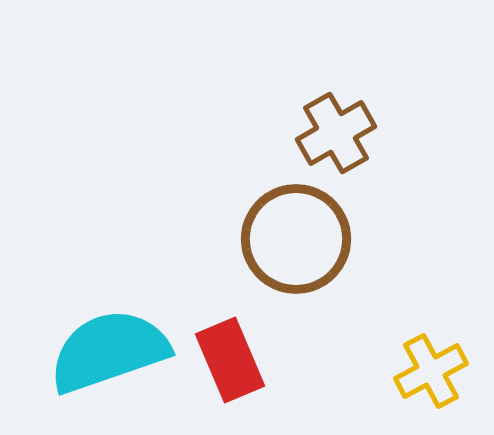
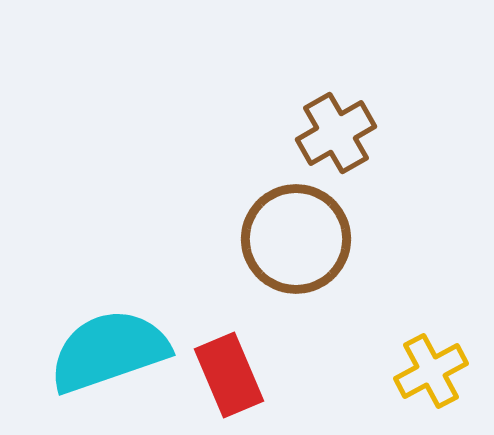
red rectangle: moved 1 px left, 15 px down
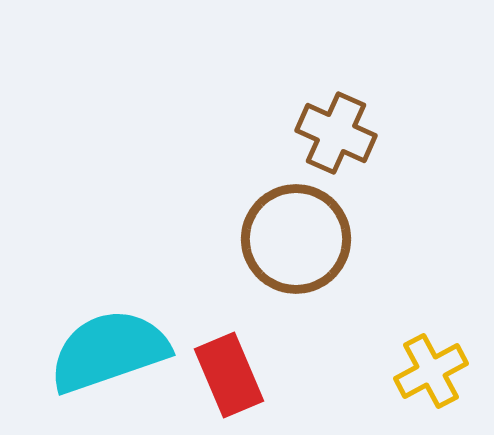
brown cross: rotated 36 degrees counterclockwise
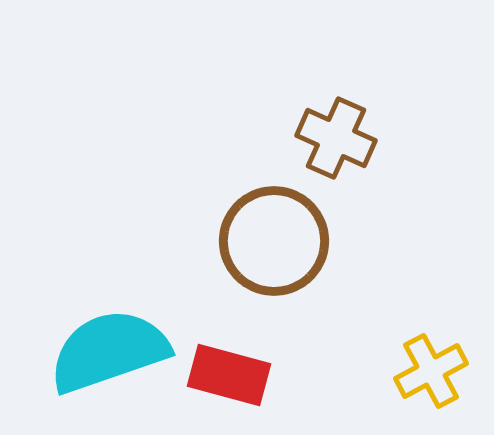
brown cross: moved 5 px down
brown circle: moved 22 px left, 2 px down
red rectangle: rotated 52 degrees counterclockwise
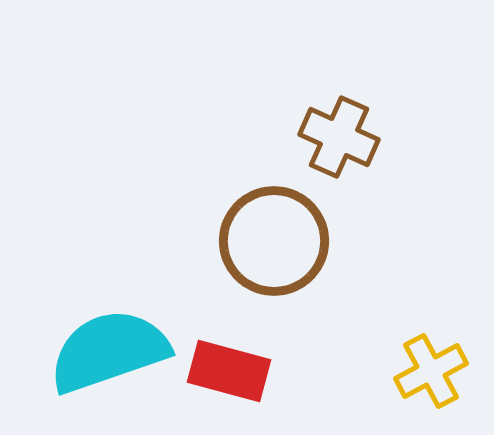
brown cross: moved 3 px right, 1 px up
red rectangle: moved 4 px up
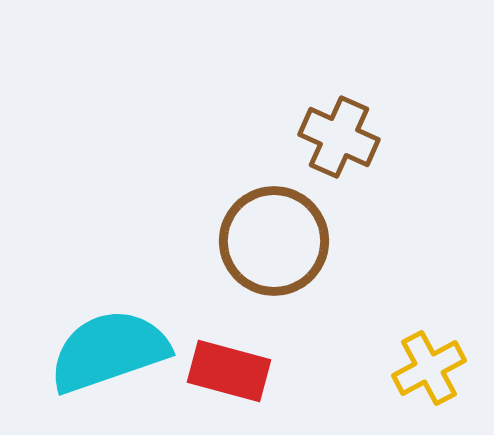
yellow cross: moved 2 px left, 3 px up
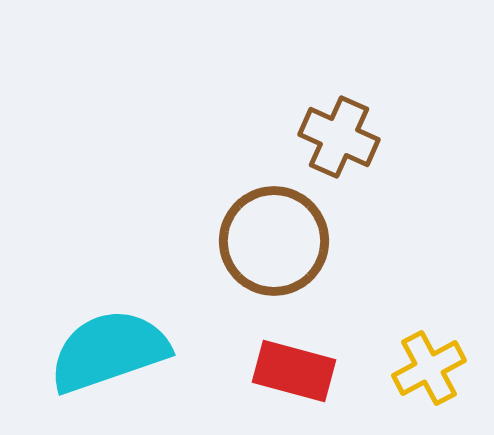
red rectangle: moved 65 px right
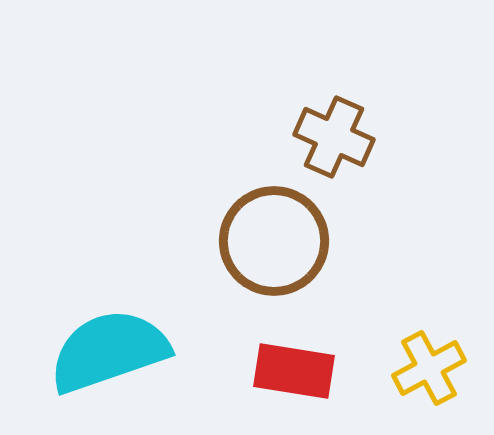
brown cross: moved 5 px left
red rectangle: rotated 6 degrees counterclockwise
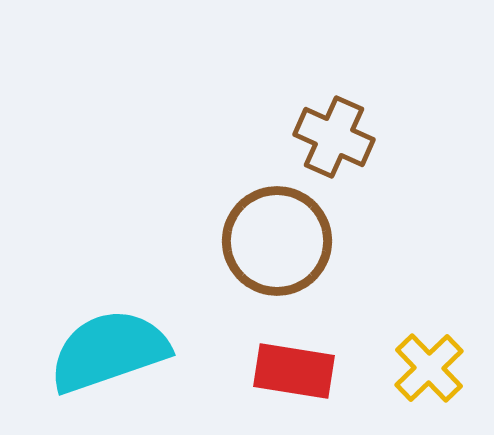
brown circle: moved 3 px right
yellow cross: rotated 16 degrees counterclockwise
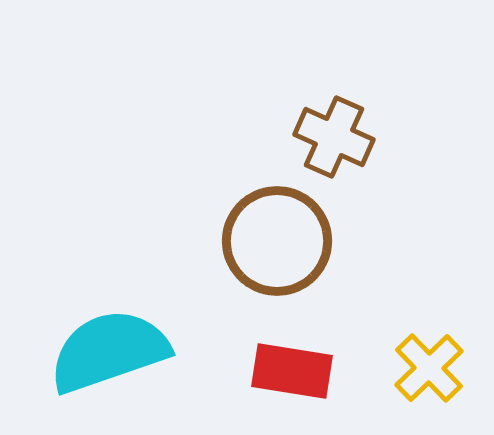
red rectangle: moved 2 px left
